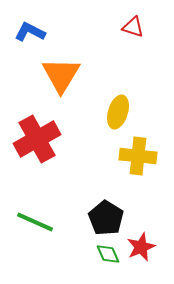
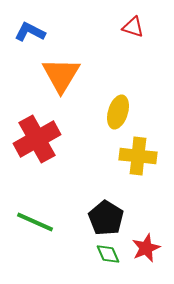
red star: moved 5 px right, 1 px down
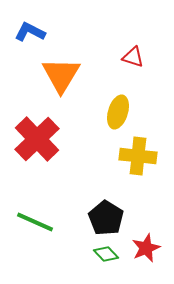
red triangle: moved 30 px down
red cross: rotated 15 degrees counterclockwise
green diamond: moved 2 px left; rotated 20 degrees counterclockwise
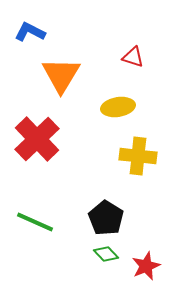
yellow ellipse: moved 5 px up; rotated 64 degrees clockwise
red star: moved 18 px down
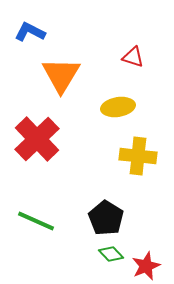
green line: moved 1 px right, 1 px up
green diamond: moved 5 px right
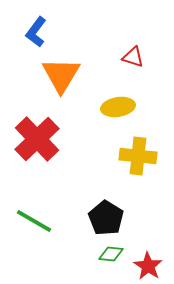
blue L-shape: moved 6 px right; rotated 80 degrees counterclockwise
green line: moved 2 px left; rotated 6 degrees clockwise
green diamond: rotated 40 degrees counterclockwise
red star: moved 2 px right; rotated 16 degrees counterclockwise
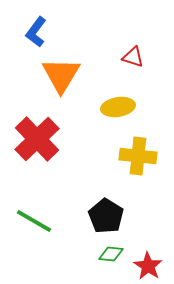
black pentagon: moved 2 px up
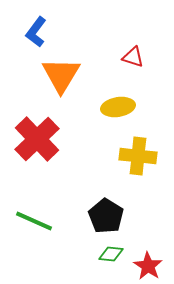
green line: rotated 6 degrees counterclockwise
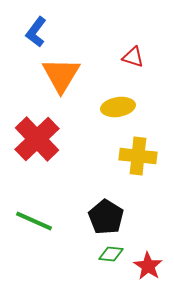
black pentagon: moved 1 px down
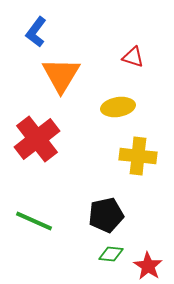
red cross: rotated 6 degrees clockwise
black pentagon: moved 2 px up; rotated 28 degrees clockwise
